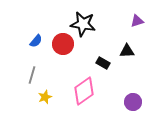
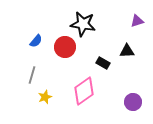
red circle: moved 2 px right, 3 px down
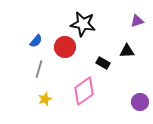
gray line: moved 7 px right, 6 px up
yellow star: moved 2 px down
purple circle: moved 7 px right
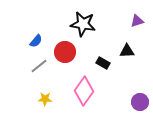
red circle: moved 5 px down
gray line: moved 3 px up; rotated 36 degrees clockwise
pink diamond: rotated 20 degrees counterclockwise
yellow star: rotated 24 degrees clockwise
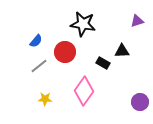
black triangle: moved 5 px left
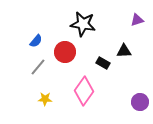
purple triangle: moved 1 px up
black triangle: moved 2 px right
gray line: moved 1 px left, 1 px down; rotated 12 degrees counterclockwise
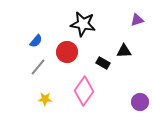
red circle: moved 2 px right
